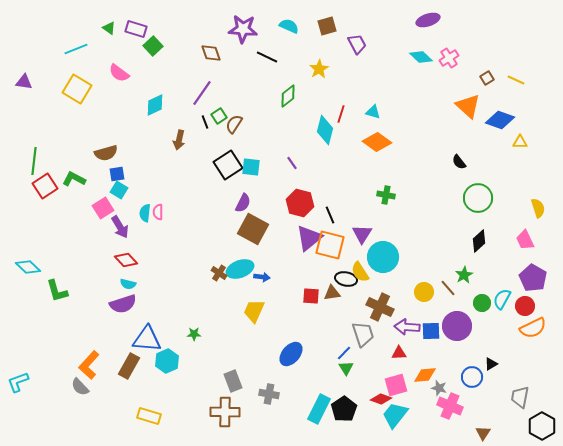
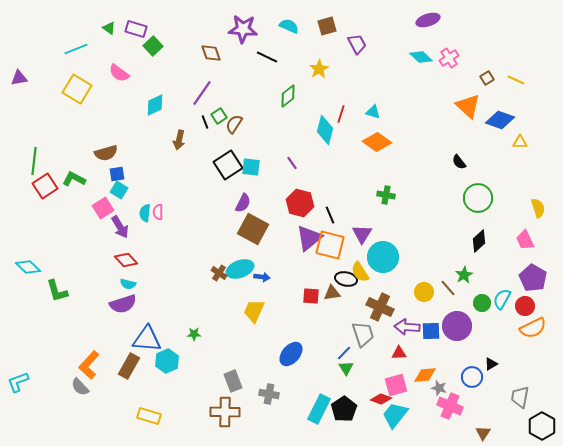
purple triangle at (24, 82): moved 5 px left, 4 px up; rotated 18 degrees counterclockwise
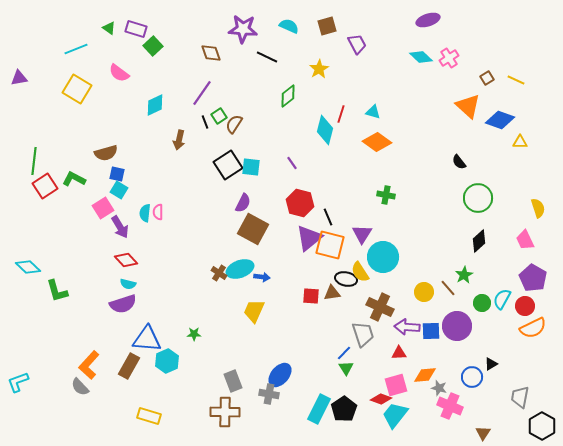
blue square at (117, 174): rotated 21 degrees clockwise
black line at (330, 215): moved 2 px left, 2 px down
blue ellipse at (291, 354): moved 11 px left, 21 px down
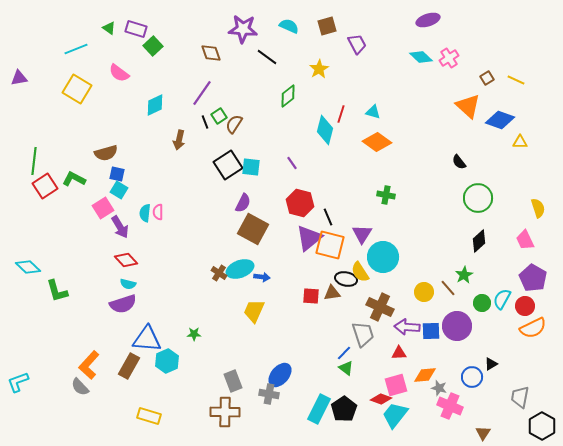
black line at (267, 57): rotated 10 degrees clockwise
green triangle at (346, 368): rotated 21 degrees counterclockwise
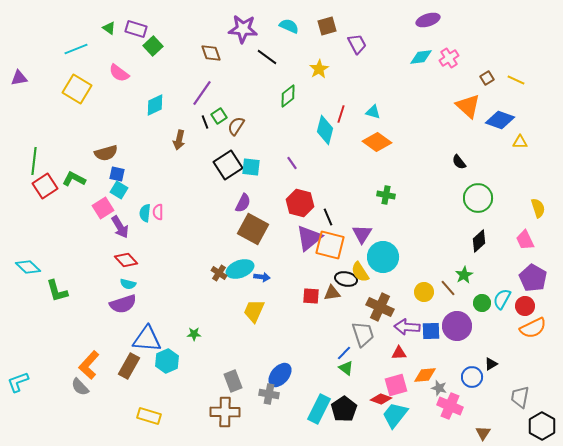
cyan diamond at (421, 57): rotated 50 degrees counterclockwise
brown semicircle at (234, 124): moved 2 px right, 2 px down
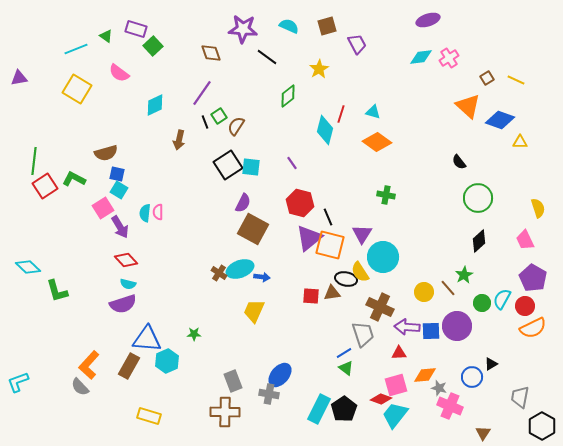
green triangle at (109, 28): moved 3 px left, 8 px down
blue line at (344, 353): rotated 14 degrees clockwise
